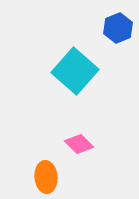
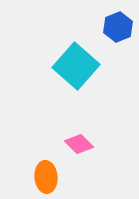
blue hexagon: moved 1 px up
cyan square: moved 1 px right, 5 px up
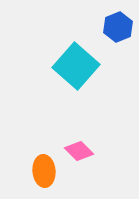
pink diamond: moved 7 px down
orange ellipse: moved 2 px left, 6 px up
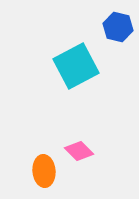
blue hexagon: rotated 24 degrees counterclockwise
cyan square: rotated 21 degrees clockwise
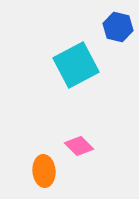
cyan square: moved 1 px up
pink diamond: moved 5 px up
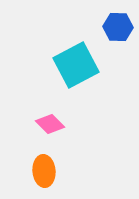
blue hexagon: rotated 12 degrees counterclockwise
pink diamond: moved 29 px left, 22 px up
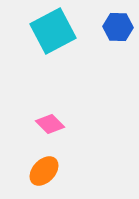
cyan square: moved 23 px left, 34 px up
orange ellipse: rotated 48 degrees clockwise
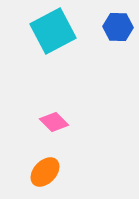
pink diamond: moved 4 px right, 2 px up
orange ellipse: moved 1 px right, 1 px down
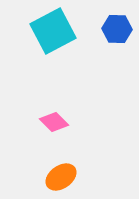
blue hexagon: moved 1 px left, 2 px down
orange ellipse: moved 16 px right, 5 px down; rotated 12 degrees clockwise
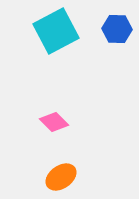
cyan square: moved 3 px right
